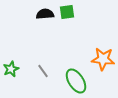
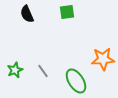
black semicircle: moved 18 px left; rotated 108 degrees counterclockwise
orange star: rotated 10 degrees counterclockwise
green star: moved 4 px right, 1 px down
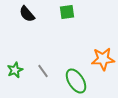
black semicircle: rotated 18 degrees counterclockwise
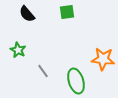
orange star: rotated 10 degrees clockwise
green star: moved 3 px right, 20 px up; rotated 21 degrees counterclockwise
green ellipse: rotated 15 degrees clockwise
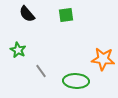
green square: moved 1 px left, 3 px down
gray line: moved 2 px left
green ellipse: rotated 70 degrees counterclockwise
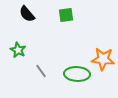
green ellipse: moved 1 px right, 7 px up
